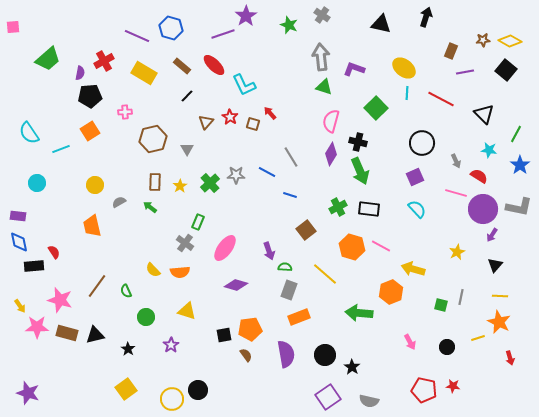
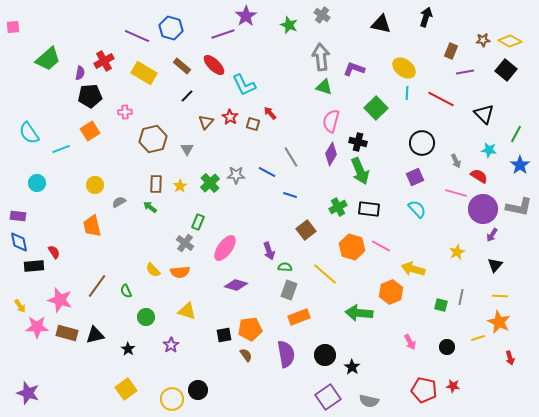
brown rectangle at (155, 182): moved 1 px right, 2 px down
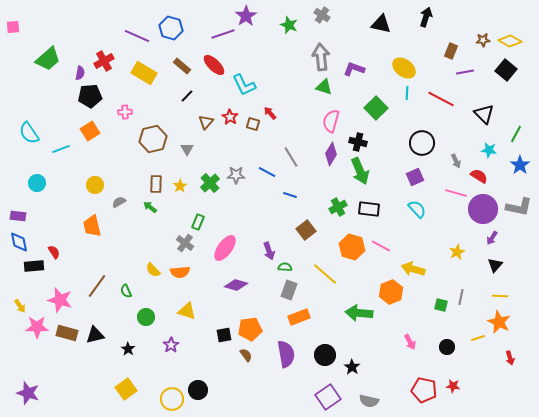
purple arrow at (492, 235): moved 3 px down
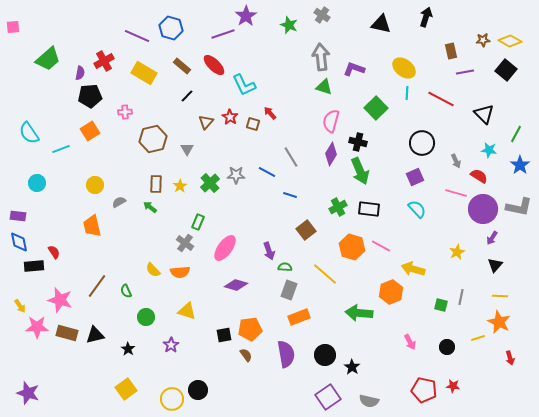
brown rectangle at (451, 51): rotated 35 degrees counterclockwise
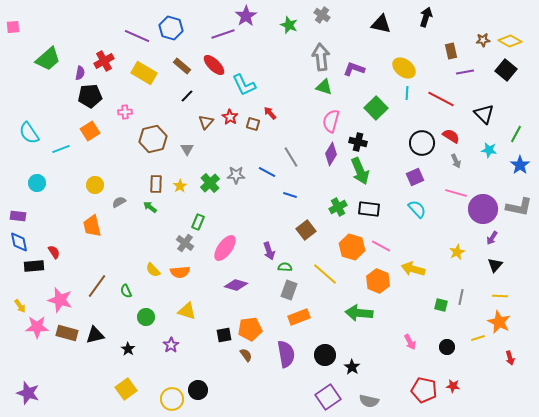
red semicircle at (479, 176): moved 28 px left, 40 px up
orange hexagon at (391, 292): moved 13 px left, 11 px up; rotated 15 degrees counterclockwise
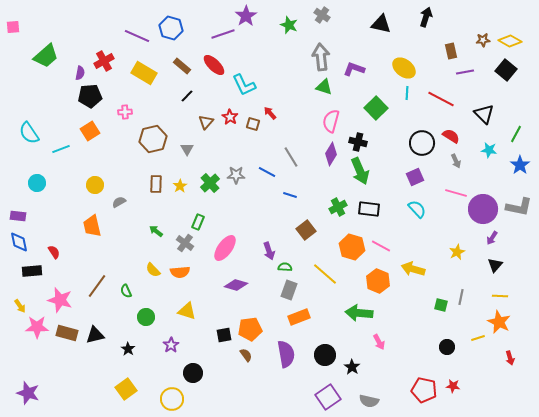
green trapezoid at (48, 59): moved 2 px left, 3 px up
green arrow at (150, 207): moved 6 px right, 24 px down
black rectangle at (34, 266): moved 2 px left, 5 px down
pink arrow at (410, 342): moved 31 px left
black circle at (198, 390): moved 5 px left, 17 px up
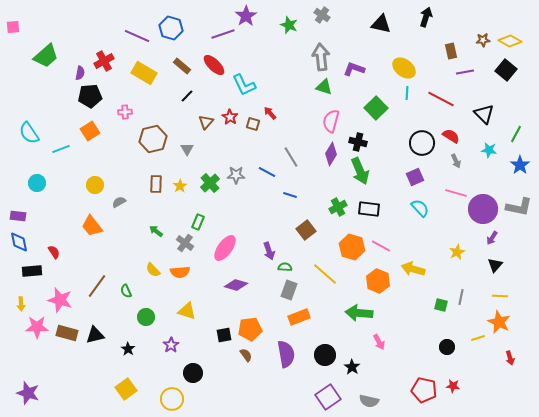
cyan semicircle at (417, 209): moved 3 px right, 1 px up
orange trapezoid at (92, 226): rotated 25 degrees counterclockwise
yellow arrow at (20, 306): moved 1 px right, 2 px up; rotated 32 degrees clockwise
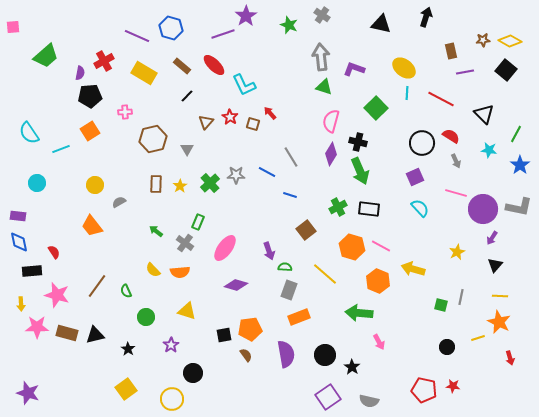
pink star at (60, 300): moved 3 px left, 5 px up
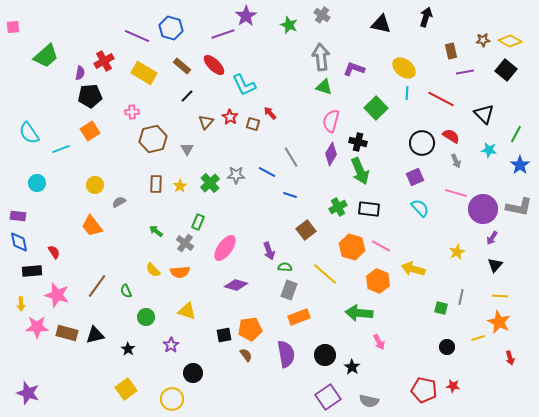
pink cross at (125, 112): moved 7 px right
green square at (441, 305): moved 3 px down
